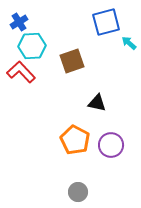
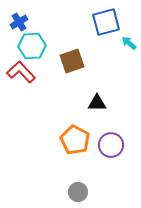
black triangle: rotated 12 degrees counterclockwise
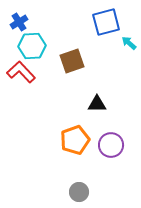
black triangle: moved 1 px down
orange pentagon: rotated 24 degrees clockwise
gray circle: moved 1 px right
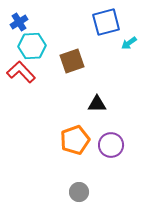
cyan arrow: rotated 77 degrees counterclockwise
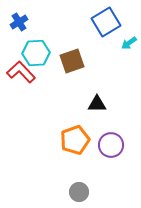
blue square: rotated 16 degrees counterclockwise
cyan hexagon: moved 4 px right, 7 px down
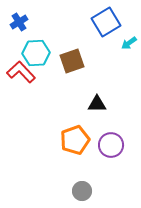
gray circle: moved 3 px right, 1 px up
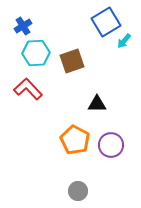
blue cross: moved 4 px right, 4 px down
cyan arrow: moved 5 px left, 2 px up; rotated 14 degrees counterclockwise
red L-shape: moved 7 px right, 17 px down
orange pentagon: rotated 24 degrees counterclockwise
gray circle: moved 4 px left
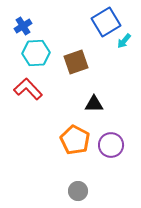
brown square: moved 4 px right, 1 px down
black triangle: moved 3 px left
